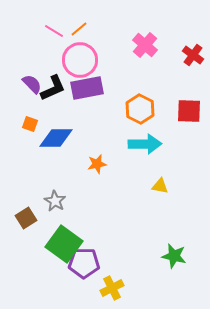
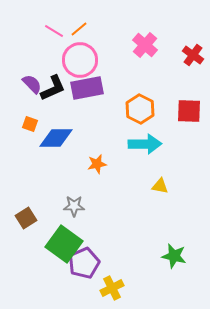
gray star: moved 19 px right, 5 px down; rotated 30 degrees counterclockwise
purple pentagon: rotated 24 degrees counterclockwise
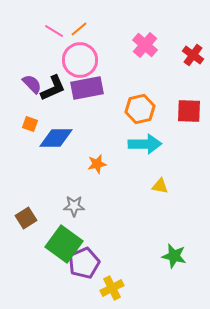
orange hexagon: rotated 20 degrees clockwise
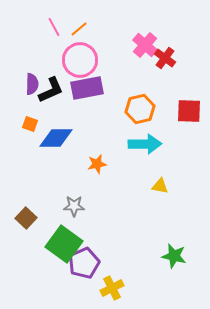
pink line: moved 4 px up; rotated 30 degrees clockwise
red cross: moved 28 px left, 3 px down
purple semicircle: rotated 45 degrees clockwise
black L-shape: moved 2 px left, 2 px down
brown square: rotated 15 degrees counterclockwise
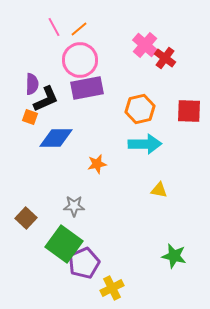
black L-shape: moved 5 px left, 9 px down
orange square: moved 7 px up
yellow triangle: moved 1 px left, 4 px down
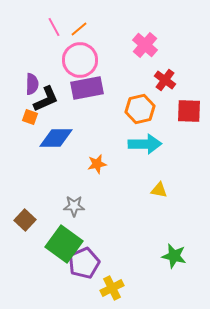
red cross: moved 22 px down
brown square: moved 1 px left, 2 px down
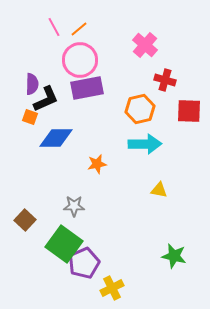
red cross: rotated 20 degrees counterclockwise
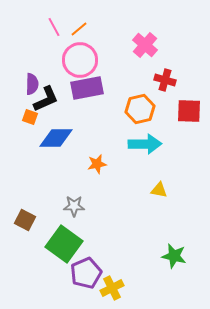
brown square: rotated 15 degrees counterclockwise
purple pentagon: moved 2 px right, 10 px down
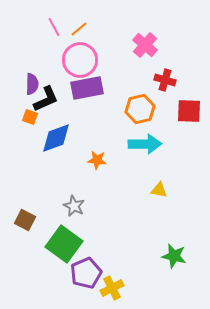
blue diamond: rotated 20 degrees counterclockwise
orange star: moved 4 px up; rotated 18 degrees clockwise
gray star: rotated 25 degrees clockwise
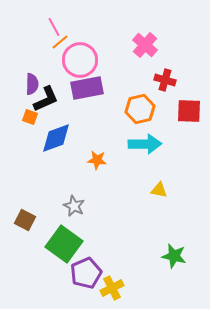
orange line: moved 19 px left, 13 px down
